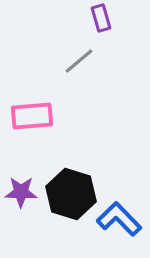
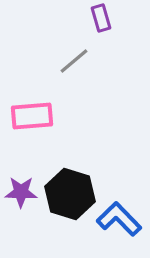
gray line: moved 5 px left
black hexagon: moved 1 px left
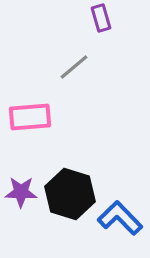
gray line: moved 6 px down
pink rectangle: moved 2 px left, 1 px down
blue L-shape: moved 1 px right, 1 px up
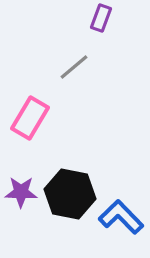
purple rectangle: rotated 36 degrees clockwise
pink rectangle: moved 1 px down; rotated 54 degrees counterclockwise
black hexagon: rotated 6 degrees counterclockwise
blue L-shape: moved 1 px right, 1 px up
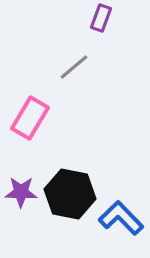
blue L-shape: moved 1 px down
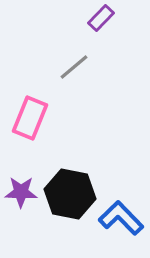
purple rectangle: rotated 24 degrees clockwise
pink rectangle: rotated 9 degrees counterclockwise
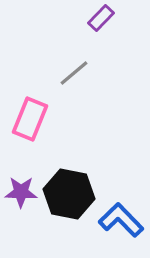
gray line: moved 6 px down
pink rectangle: moved 1 px down
black hexagon: moved 1 px left
blue L-shape: moved 2 px down
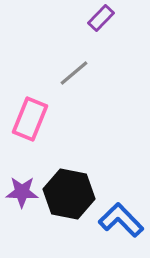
purple star: moved 1 px right
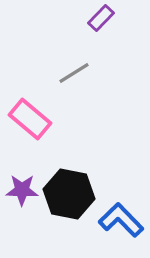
gray line: rotated 8 degrees clockwise
pink rectangle: rotated 72 degrees counterclockwise
purple star: moved 2 px up
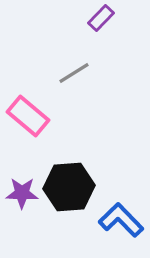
pink rectangle: moved 2 px left, 3 px up
purple star: moved 3 px down
black hexagon: moved 7 px up; rotated 15 degrees counterclockwise
